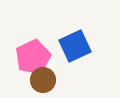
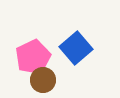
blue square: moved 1 px right, 2 px down; rotated 16 degrees counterclockwise
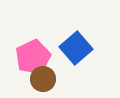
brown circle: moved 1 px up
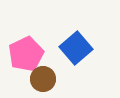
pink pentagon: moved 7 px left, 3 px up
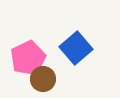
pink pentagon: moved 2 px right, 4 px down
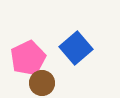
brown circle: moved 1 px left, 4 px down
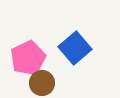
blue square: moved 1 px left
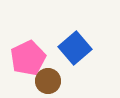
brown circle: moved 6 px right, 2 px up
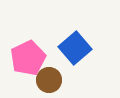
brown circle: moved 1 px right, 1 px up
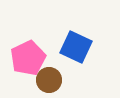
blue square: moved 1 px right, 1 px up; rotated 24 degrees counterclockwise
